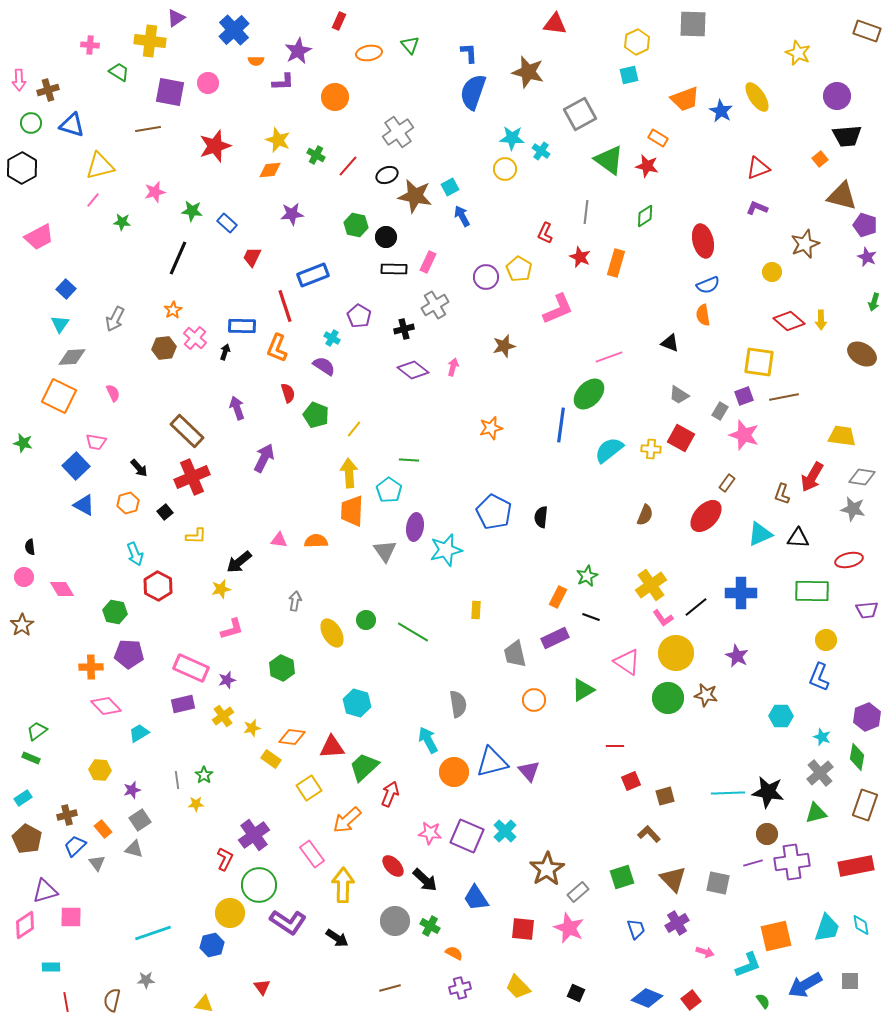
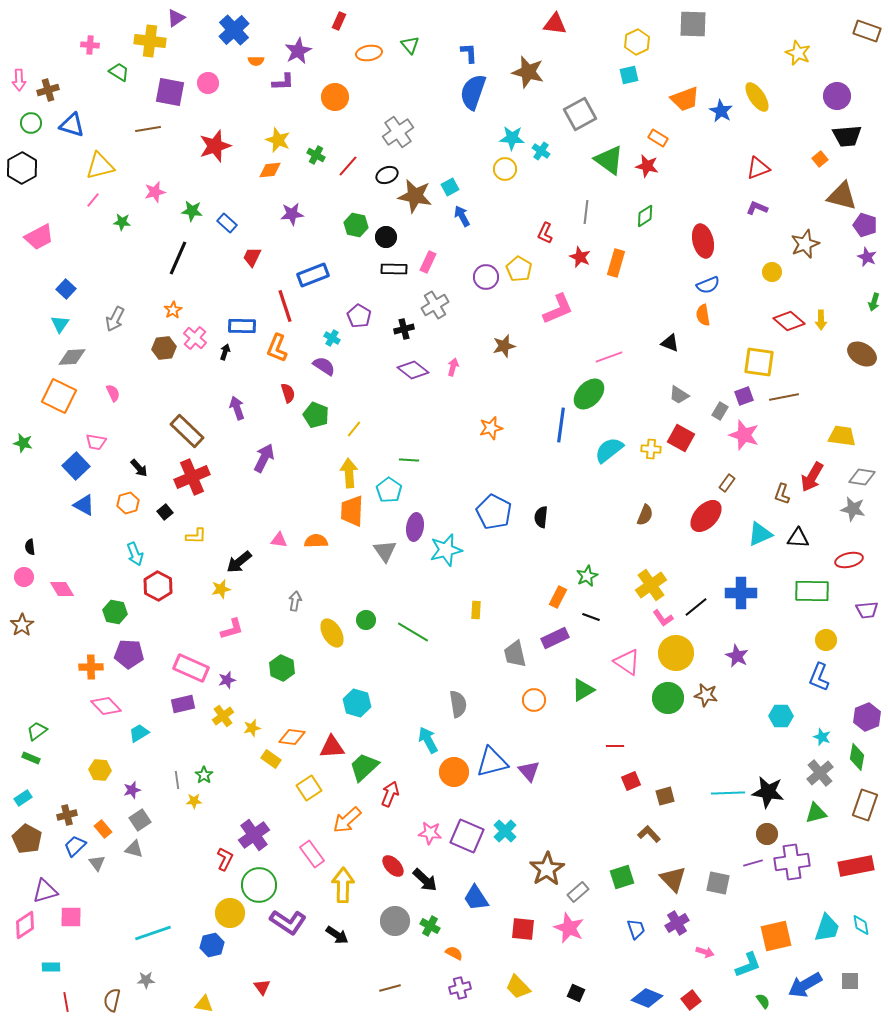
yellow star at (196, 804): moved 2 px left, 3 px up
black arrow at (337, 938): moved 3 px up
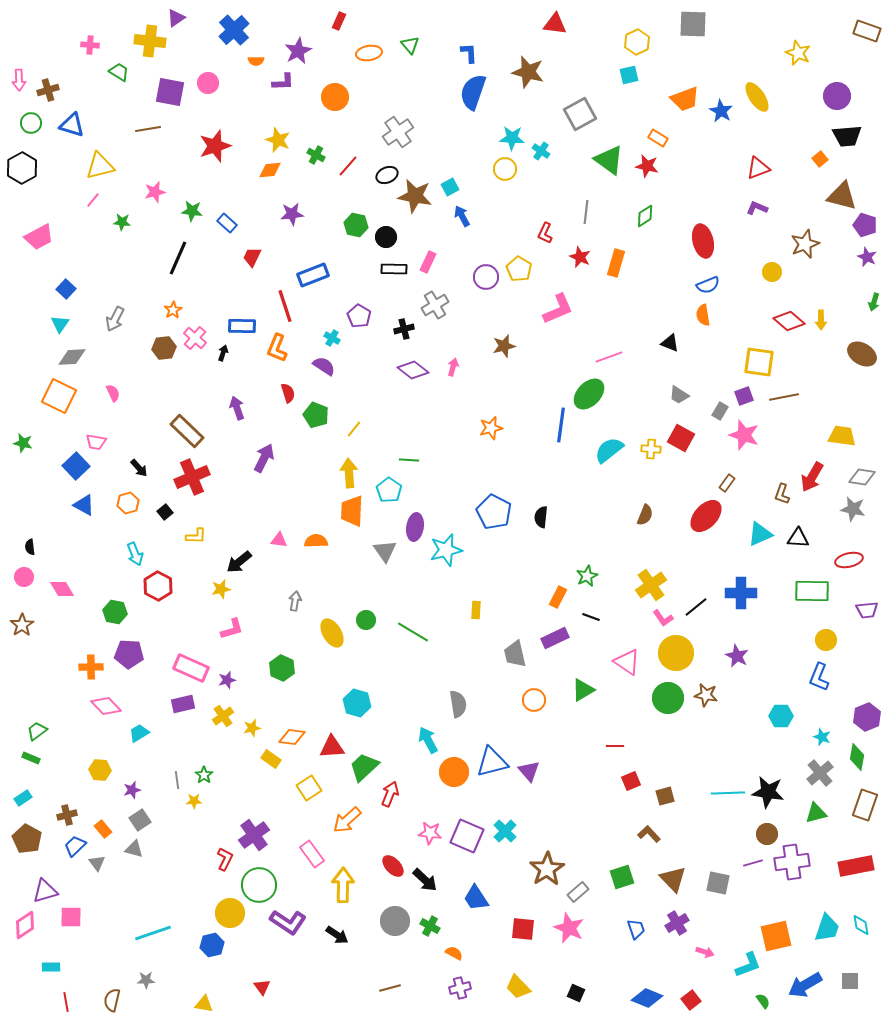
black arrow at (225, 352): moved 2 px left, 1 px down
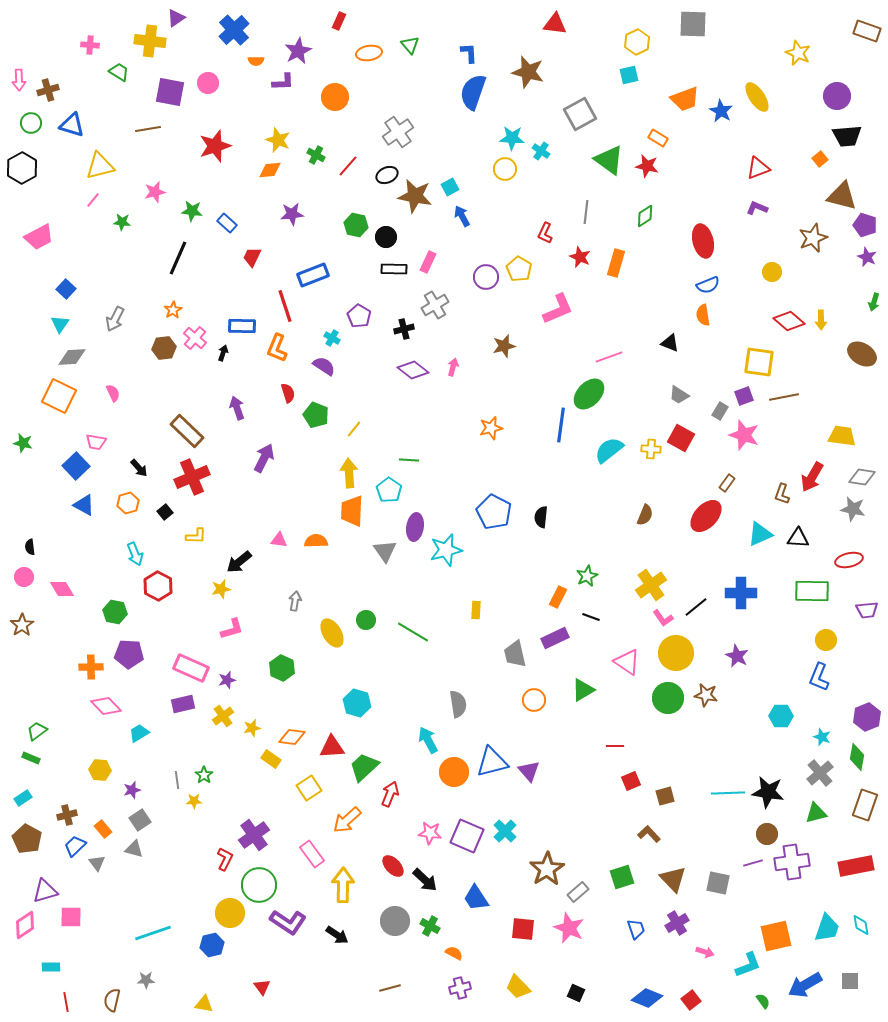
brown star at (805, 244): moved 8 px right, 6 px up
